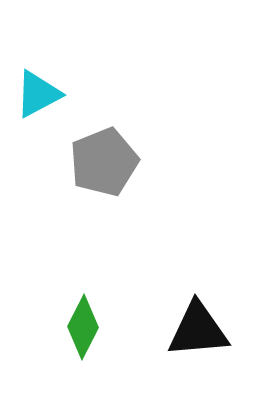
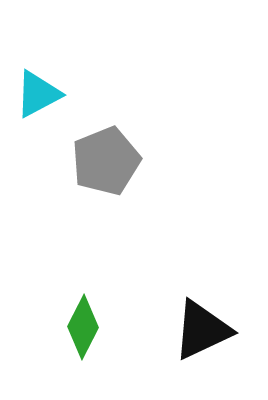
gray pentagon: moved 2 px right, 1 px up
black triangle: moved 4 px right; rotated 20 degrees counterclockwise
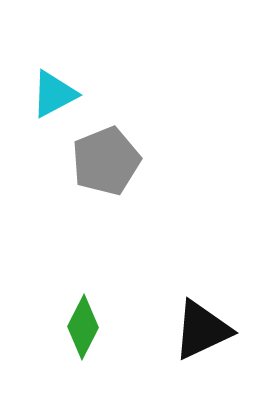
cyan triangle: moved 16 px right
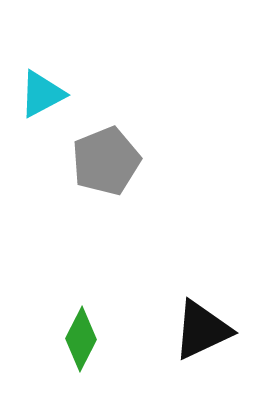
cyan triangle: moved 12 px left
green diamond: moved 2 px left, 12 px down
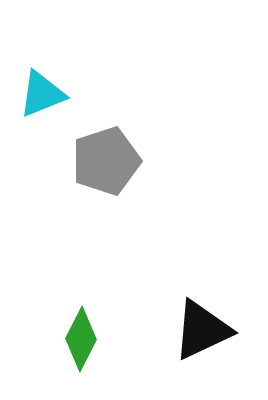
cyan triangle: rotated 6 degrees clockwise
gray pentagon: rotated 4 degrees clockwise
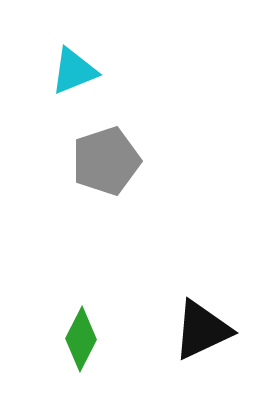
cyan triangle: moved 32 px right, 23 px up
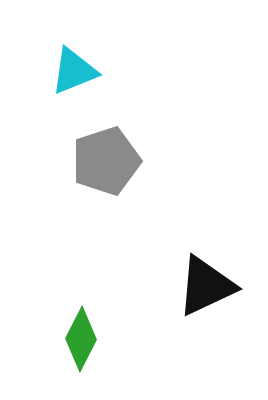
black triangle: moved 4 px right, 44 px up
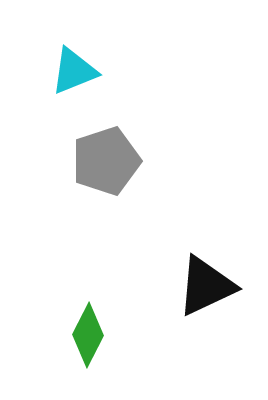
green diamond: moved 7 px right, 4 px up
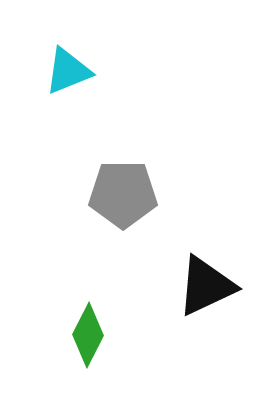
cyan triangle: moved 6 px left
gray pentagon: moved 17 px right, 33 px down; rotated 18 degrees clockwise
